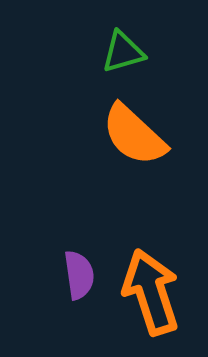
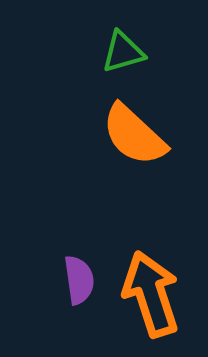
purple semicircle: moved 5 px down
orange arrow: moved 2 px down
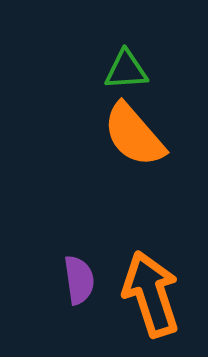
green triangle: moved 3 px right, 18 px down; rotated 12 degrees clockwise
orange semicircle: rotated 6 degrees clockwise
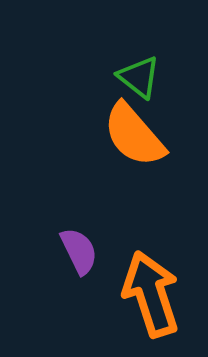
green triangle: moved 13 px right, 7 px down; rotated 42 degrees clockwise
purple semicircle: moved 29 px up; rotated 18 degrees counterclockwise
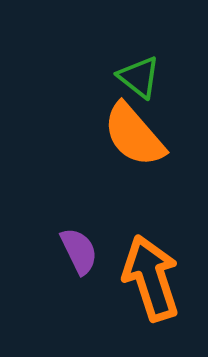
orange arrow: moved 16 px up
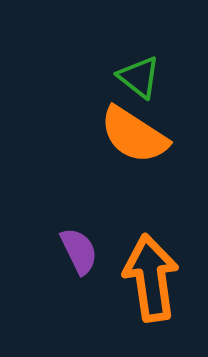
orange semicircle: rotated 16 degrees counterclockwise
orange arrow: rotated 10 degrees clockwise
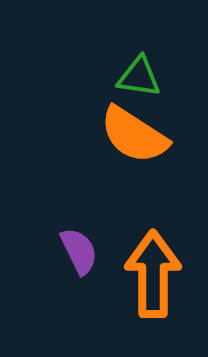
green triangle: rotated 30 degrees counterclockwise
orange arrow: moved 2 px right, 4 px up; rotated 8 degrees clockwise
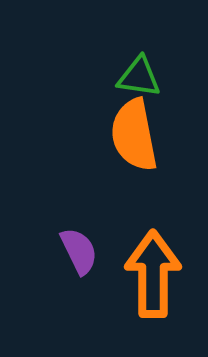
orange semicircle: rotated 46 degrees clockwise
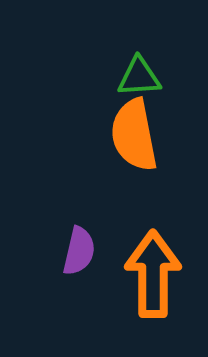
green triangle: rotated 12 degrees counterclockwise
purple semicircle: rotated 39 degrees clockwise
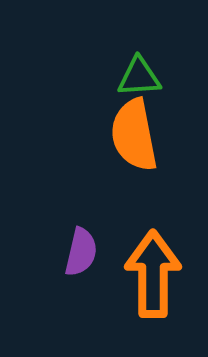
purple semicircle: moved 2 px right, 1 px down
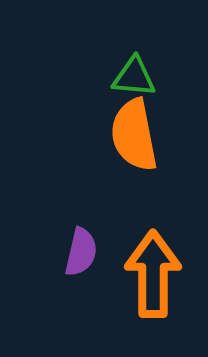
green triangle: moved 5 px left; rotated 9 degrees clockwise
